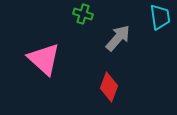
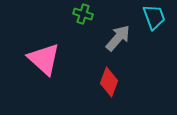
cyan trapezoid: moved 6 px left; rotated 12 degrees counterclockwise
red diamond: moved 5 px up
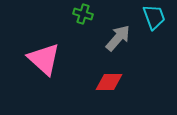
red diamond: rotated 68 degrees clockwise
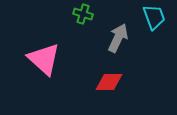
gray arrow: rotated 16 degrees counterclockwise
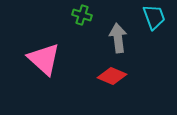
green cross: moved 1 px left, 1 px down
gray arrow: rotated 32 degrees counterclockwise
red diamond: moved 3 px right, 6 px up; rotated 24 degrees clockwise
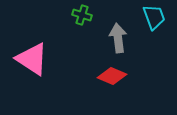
pink triangle: moved 12 px left; rotated 9 degrees counterclockwise
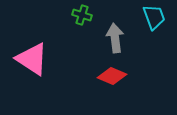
gray arrow: moved 3 px left
